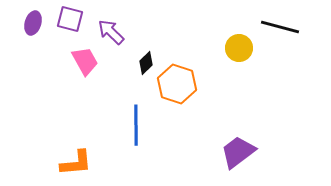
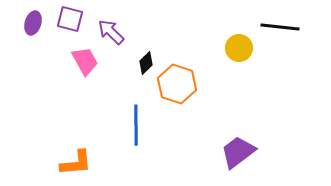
black line: rotated 9 degrees counterclockwise
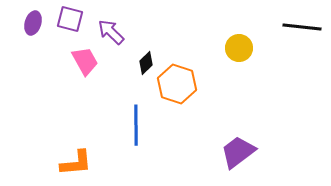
black line: moved 22 px right
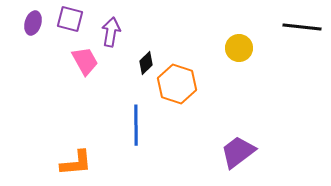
purple arrow: rotated 56 degrees clockwise
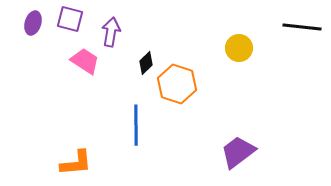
pink trapezoid: rotated 28 degrees counterclockwise
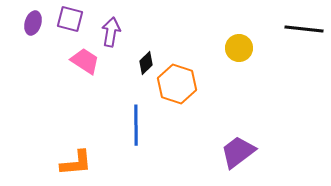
black line: moved 2 px right, 2 px down
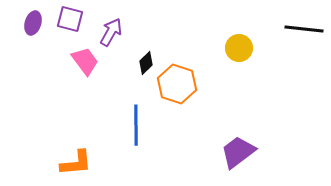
purple arrow: rotated 20 degrees clockwise
pink trapezoid: rotated 20 degrees clockwise
